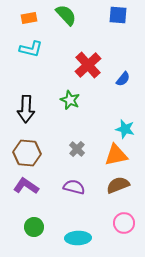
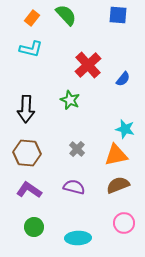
orange rectangle: moved 3 px right; rotated 42 degrees counterclockwise
purple L-shape: moved 3 px right, 4 px down
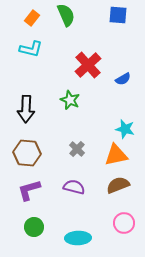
green semicircle: rotated 20 degrees clockwise
blue semicircle: rotated 21 degrees clockwise
purple L-shape: rotated 50 degrees counterclockwise
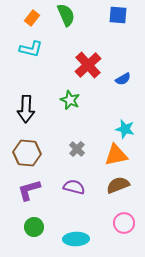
cyan ellipse: moved 2 px left, 1 px down
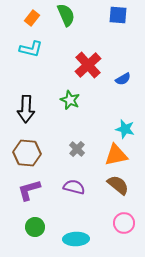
brown semicircle: rotated 60 degrees clockwise
green circle: moved 1 px right
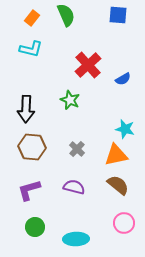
brown hexagon: moved 5 px right, 6 px up
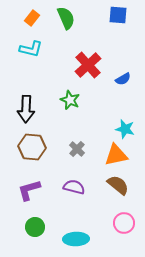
green semicircle: moved 3 px down
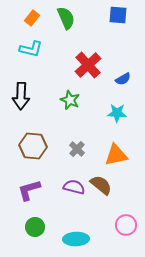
black arrow: moved 5 px left, 13 px up
cyan star: moved 8 px left, 16 px up; rotated 12 degrees counterclockwise
brown hexagon: moved 1 px right, 1 px up
brown semicircle: moved 17 px left
pink circle: moved 2 px right, 2 px down
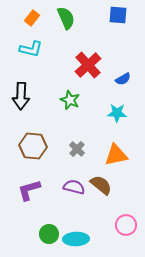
green circle: moved 14 px right, 7 px down
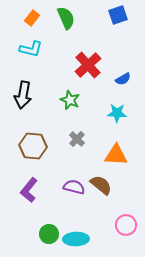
blue square: rotated 24 degrees counterclockwise
black arrow: moved 2 px right, 1 px up; rotated 8 degrees clockwise
gray cross: moved 10 px up
orange triangle: rotated 15 degrees clockwise
purple L-shape: rotated 35 degrees counterclockwise
